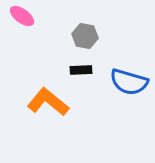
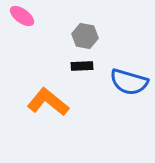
black rectangle: moved 1 px right, 4 px up
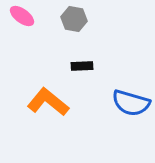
gray hexagon: moved 11 px left, 17 px up
blue semicircle: moved 2 px right, 21 px down
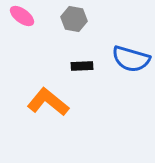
blue semicircle: moved 44 px up
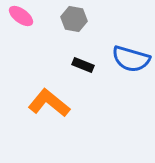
pink ellipse: moved 1 px left
black rectangle: moved 1 px right, 1 px up; rotated 25 degrees clockwise
orange L-shape: moved 1 px right, 1 px down
